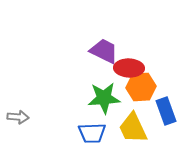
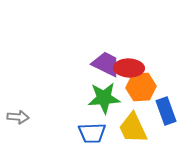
purple trapezoid: moved 2 px right, 13 px down
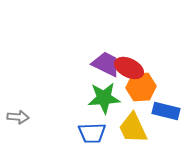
red ellipse: rotated 24 degrees clockwise
blue rectangle: rotated 56 degrees counterclockwise
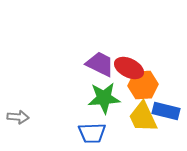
purple trapezoid: moved 6 px left
orange hexagon: moved 2 px right, 2 px up
yellow trapezoid: moved 10 px right, 11 px up
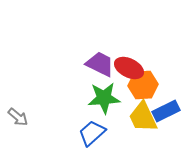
blue rectangle: rotated 40 degrees counterclockwise
gray arrow: rotated 35 degrees clockwise
blue trapezoid: rotated 140 degrees clockwise
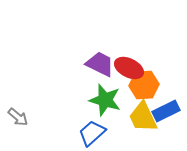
orange hexagon: moved 1 px right
green star: moved 1 px right, 2 px down; rotated 20 degrees clockwise
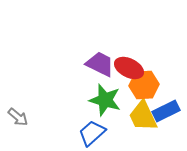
yellow trapezoid: moved 1 px up
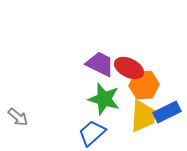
green star: moved 1 px left, 1 px up
blue rectangle: moved 1 px right, 1 px down
yellow trapezoid: rotated 152 degrees counterclockwise
